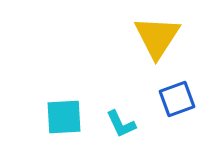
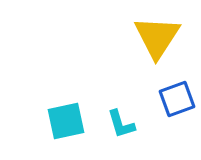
cyan square: moved 2 px right, 4 px down; rotated 9 degrees counterclockwise
cyan L-shape: rotated 8 degrees clockwise
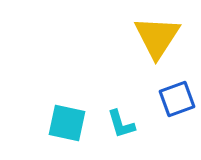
cyan square: moved 1 px right, 2 px down; rotated 24 degrees clockwise
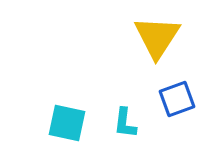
cyan L-shape: moved 4 px right, 1 px up; rotated 24 degrees clockwise
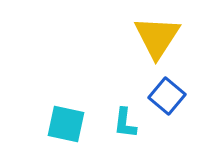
blue square: moved 10 px left, 3 px up; rotated 30 degrees counterclockwise
cyan square: moved 1 px left, 1 px down
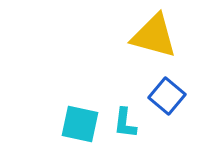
yellow triangle: moved 3 px left, 1 px up; rotated 48 degrees counterclockwise
cyan square: moved 14 px right
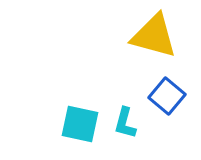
cyan L-shape: rotated 8 degrees clockwise
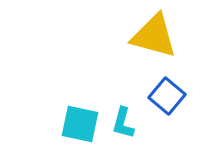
cyan L-shape: moved 2 px left
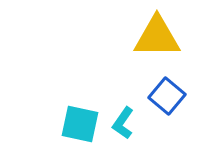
yellow triangle: moved 3 px right, 1 px down; rotated 15 degrees counterclockwise
cyan L-shape: rotated 20 degrees clockwise
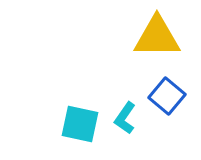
cyan L-shape: moved 2 px right, 5 px up
